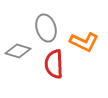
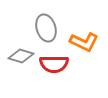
gray diamond: moved 3 px right, 5 px down
red semicircle: rotated 88 degrees counterclockwise
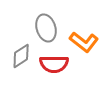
orange L-shape: rotated 12 degrees clockwise
gray diamond: rotated 50 degrees counterclockwise
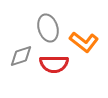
gray ellipse: moved 2 px right
gray diamond: rotated 15 degrees clockwise
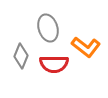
orange L-shape: moved 2 px right, 5 px down
gray diamond: rotated 50 degrees counterclockwise
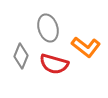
red semicircle: rotated 16 degrees clockwise
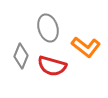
red semicircle: moved 2 px left, 2 px down
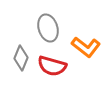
gray diamond: moved 2 px down
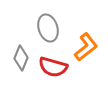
orange L-shape: rotated 76 degrees counterclockwise
red semicircle: moved 1 px right, 1 px down
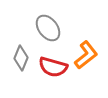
gray ellipse: rotated 20 degrees counterclockwise
orange L-shape: moved 8 px down
